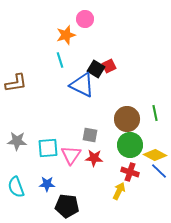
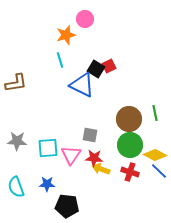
brown circle: moved 2 px right
yellow arrow: moved 18 px left, 22 px up; rotated 96 degrees counterclockwise
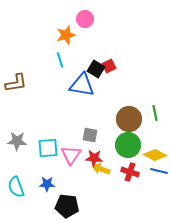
blue triangle: rotated 16 degrees counterclockwise
green circle: moved 2 px left
blue line: rotated 30 degrees counterclockwise
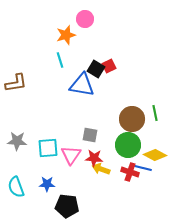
brown circle: moved 3 px right
blue line: moved 16 px left, 3 px up
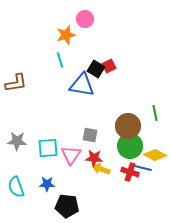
brown circle: moved 4 px left, 7 px down
green circle: moved 2 px right, 1 px down
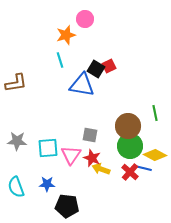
red star: moved 2 px left; rotated 18 degrees clockwise
red cross: rotated 24 degrees clockwise
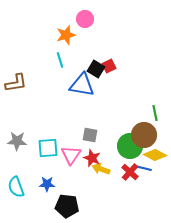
brown circle: moved 16 px right, 9 px down
